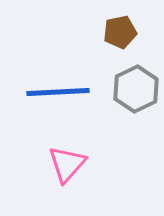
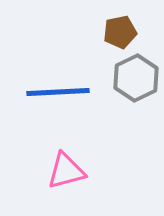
gray hexagon: moved 11 px up
pink triangle: moved 1 px left, 7 px down; rotated 33 degrees clockwise
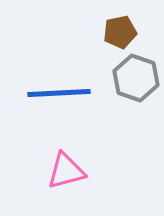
gray hexagon: rotated 15 degrees counterclockwise
blue line: moved 1 px right, 1 px down
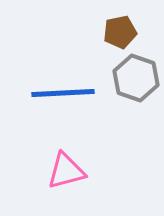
blue line: moved 4 px right
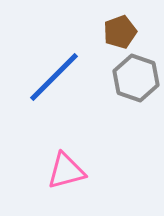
brown pentagon: rotated 8 degrees counterclockwise
blue line: moved 9 px left, 16 px up; rotated 42 degrees counterclockwise
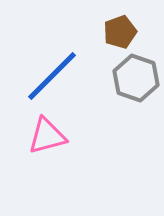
blue line: moved 2 px left, 1 px up
pink triangle: moved 19 px left, 35 px up
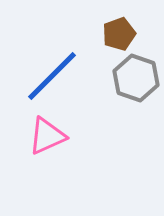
brown pentagon: moved 1 px left, 2 px down
pink triangle: rotated 9 degrees counterclockwise
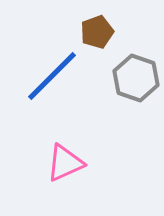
brown pentagon: moved 22 px left, 2 px up
pink triangle: moved 18 px right, 27 px down
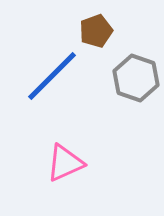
brown pentagon: moved 1 px left, 1 px up
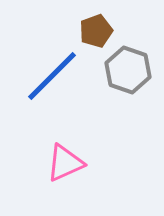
gray hexagon: moved 8 px left, 8 px up
